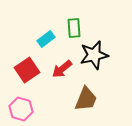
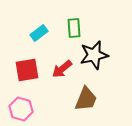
cyan rectangle: moved 7 px left, 6 px up
red square: rotated 25 degrees clockwise
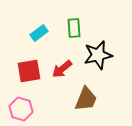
black star: moved 4 px right
red square: moved 2 px right, 1 px down
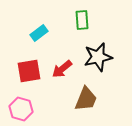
green rectangle: moved 8 px right, 8 px up
black star: moved 2 px down
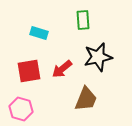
green rectangle: moved 1 px right
cyan rectangle: rotated 54 degrees clockwise
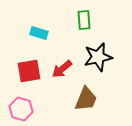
green rectangle: moved 1 px right
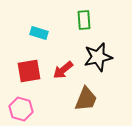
red arrow: moved 1 px right, 1 px down
